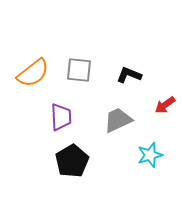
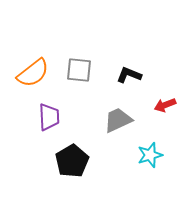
red arrow: rotated 15 degrees clockwise
purple trapezoid: moved 12 px left
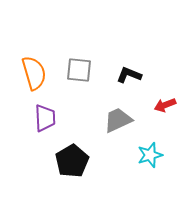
orange semicircle: moved 1 px right; rotated 68 degrees counterclockwise
purple trapezoid: moved 4 px left, 1 px down
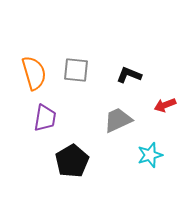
gray square: moved 3 px left
purple trapezoid: rotated 12 degrees clockwise
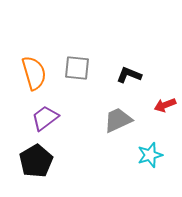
gray square: moved 1 px right, 2 px up
purple trapezoid: rotated 136 degrees counterclockwise
black pentagon: moved 36 px left
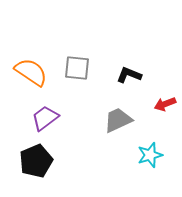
orange semicircle: moved 3 px left, 1 px up; rotated 40 degrees counterclockwise
red arrow: moved 1 px up
black pentagon: rotated 8 degrees clockwise
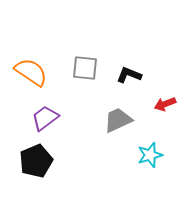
gray square: moved 8 px right
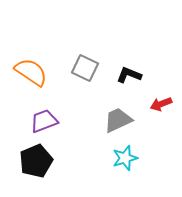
gray square: rotated 20 degrees clockwise
red arrow: moved 4 px left
purple trapezoid: moved 1 px left, 3 px down; rotated 16 degrees clockwise
cyan star: moved 25 px left, 3 px down
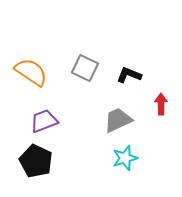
red arrow: rotated 110 degrees clockwise
black pentagon: rotated 24 degrees counterclockwise
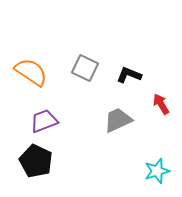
red arrow: rotated 30 degrees counterclockwise
cyan star: moved 32 px right, 13 px down
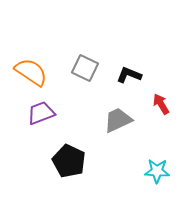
purple trapezoid: moved 3 px left, 8 px up
black pentagon: moved 33 px right
cyan star: rotated 20 degrees clockwise
